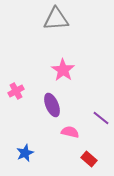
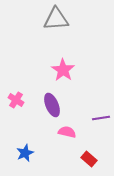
pink cross: moved 9 px down; rotated 28 degrees counterclockwise
purple line: rotated 48 degrees counterclockwise
pink semicircle: moved 3 px left
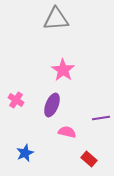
purple ellipse: rotated 45 degrees clockwise
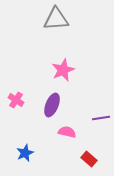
pink star: rotated 15 degrees clockwise
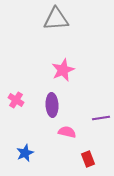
purple ellipse: rotated 25 degrees counterclockwise
red rectangle: moved 1 px left; rotated 28 degrees clockwise
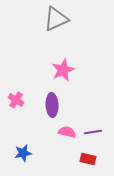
gray triangle: rotated 20 degrees counterclockwise
purple line: moved 8 px left, 14 px down
blue star: moved 2 px left; rotated 12 degrees clockwise
red rectangle: rotated 56 degrees counterclockwise
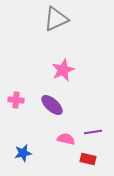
pink cross: rotated 28 degrees counterclockwise
purple ellipse: rotated 45 degrees counterclockwise
pink semicircle: moved 1 px left, 7 px down
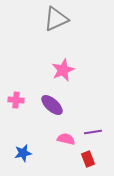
red rectangle: rotated 56 degrees clockwise
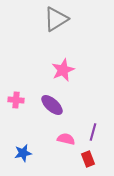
gray triangle: rotated 8 degrees counterclockwise
purple line: rotated 66 degrees counterclockwise
